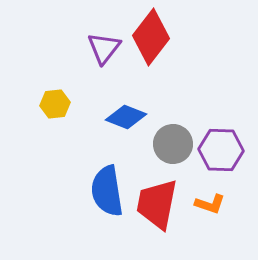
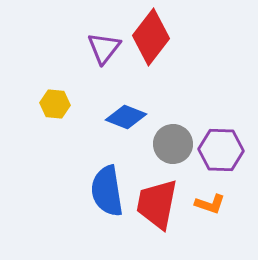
yellow hexagon: rotated 12 degrees clockwise
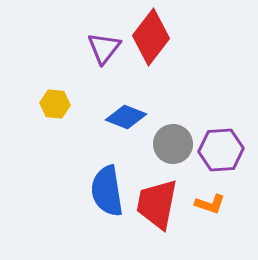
purple hexagon: rotated 6 degrees counterclockwise
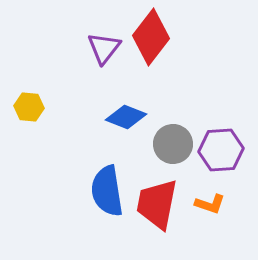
yellow hexagon: moved 26 px left, 3 px down
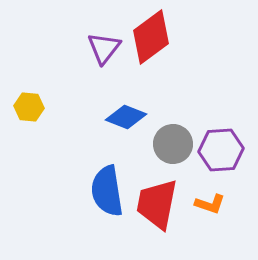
red diamond: rotated 16 degrees clockwise
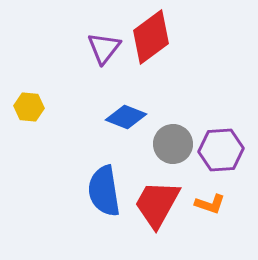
blue semicircle: moved 3 px left
red trapezoid: rotated 18 degrees clockwise
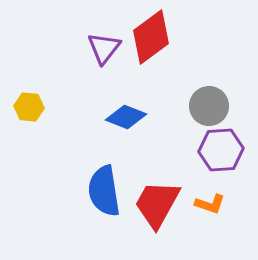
gray circle: moved 36 px right, 38 px up
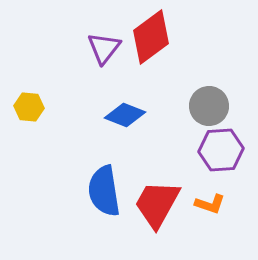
blue diamond: moved 1 px left, 2 px up
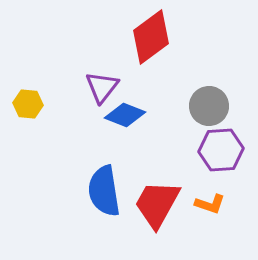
purple triangle: moved 2 px left, 39 px down
yellow hexagon: moved 1 px left, 3 px up
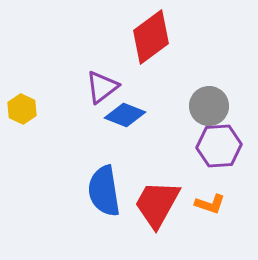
purple triangle: rotated 15 degrees clockwise
yellow hexagon: moved 6 px left, 5 px down; rotated 20 degrees clockwise
purple hexagon: moved 2 px left, 4 px up
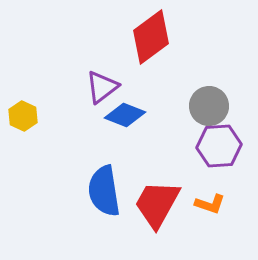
yellow hexagon: moved 1 px right, 7 px down
